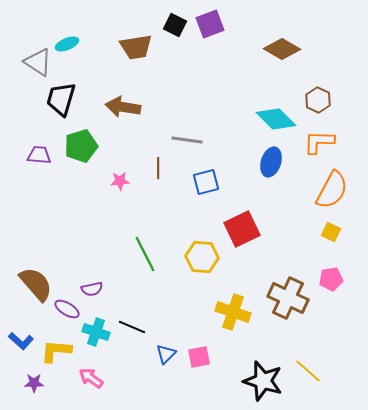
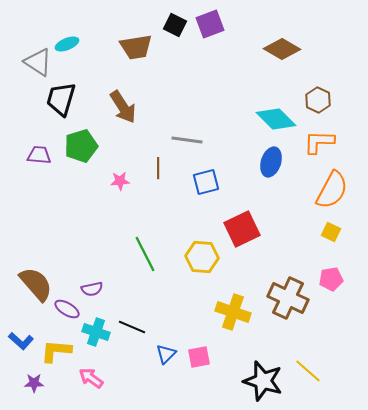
brown arrow: rotated 132 degrees counterclockwise
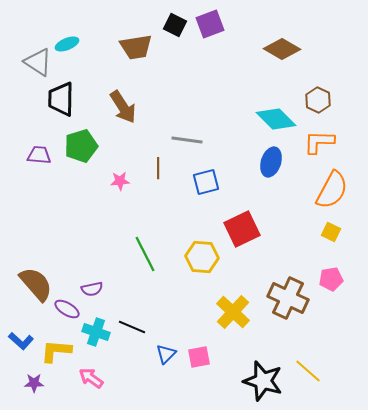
black trapezoid: rotated 15 degrees counterclockwise
yellow cross: rotated 24 degrees clockwise
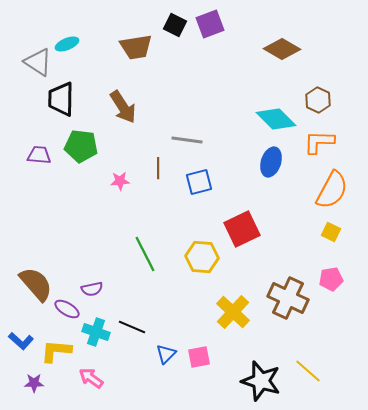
green pentagon: rotated 24 degrees clockwise
blue square: moved 7 px left
black star: moved 2 px left
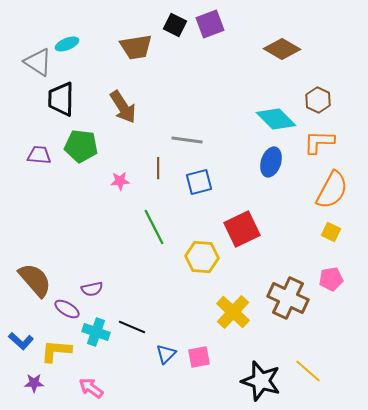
green line: moved 9 px right, 27 px up
brown semicircle: moved 1 px left, 4 px up
pink arrow: moved 10 px down
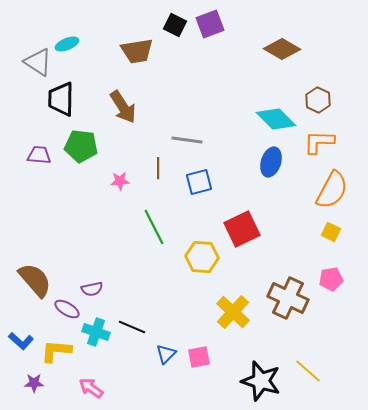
brown trapezoid: moved 1 px right, 4 px down
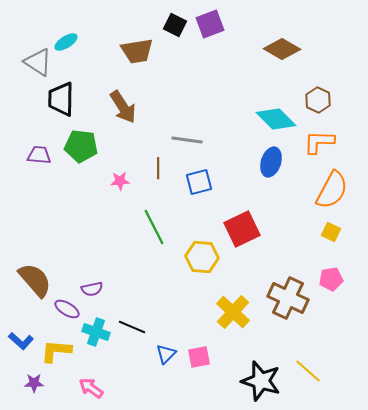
cyan ellipse: moved 1 px left, 2 px up; rotated 10 degrees counterclockwise
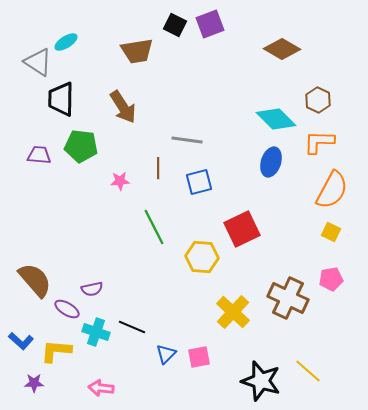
pink arrow: moved 10 px right; rotated 30 degrees counterclockwise
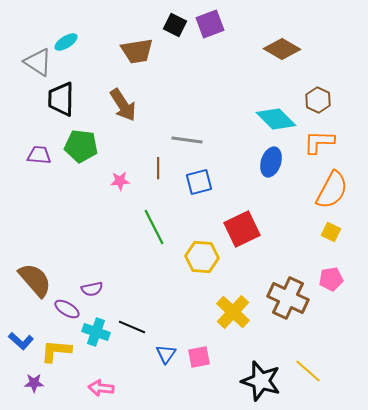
brown arrow: moved 2 px up
blue triangle: rotated 10 degrees counterclockwise
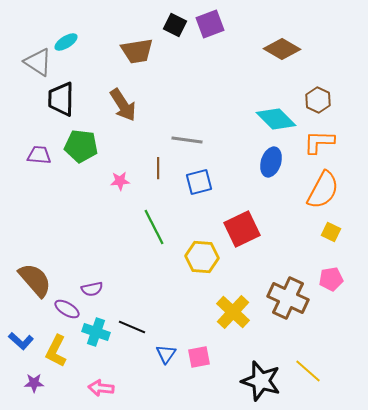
orange semicircle: moved 9 px left
yellow L-shape: rotated 68 degrees counterclockwise
